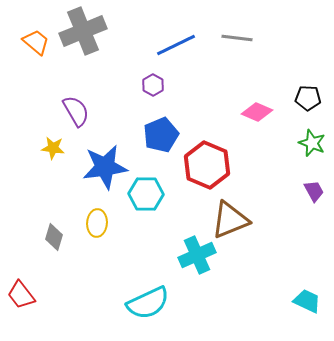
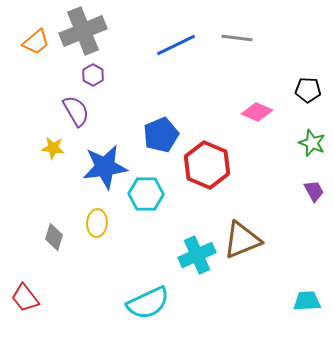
orange trapezoid: rotated 100 degrees clockwise
purple hexagon: moved 60 px left, 10 px up
black pentagon: moved 8 px up
brown triangle: moved 12 px right, 20 px down
red trapezoid: moved 4 px right, 3 px down
cyan trapezoid: rotated 28 degrees counterclockwise
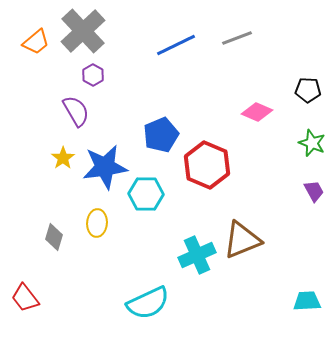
gray cross: rotated 21 degrees counterclockwise
gray line: rotated 28 degrees counterclockwise
yellow star: moved 10 px right, 10 px down; rotated 30 degrees clockwise
